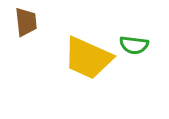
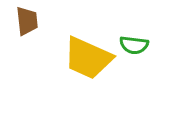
brown trapezoid: moved 1 px right, 1 px up
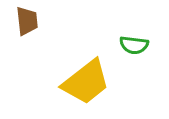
yellow trapezoid: moved 2 px left, 24 px down; rotated 62 degrees counterclockwise
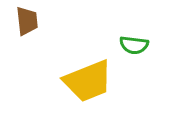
yellow trapezoid: moved 2 px right, 1 px up; rotated 16 degrees clockwise
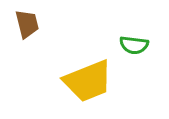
brown trapezoid: moved 3 px down; rotated 8 degrees counterclockwise
